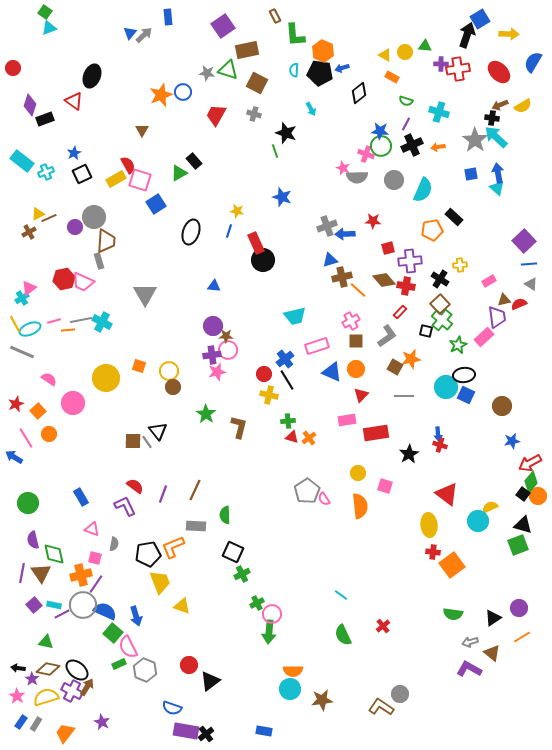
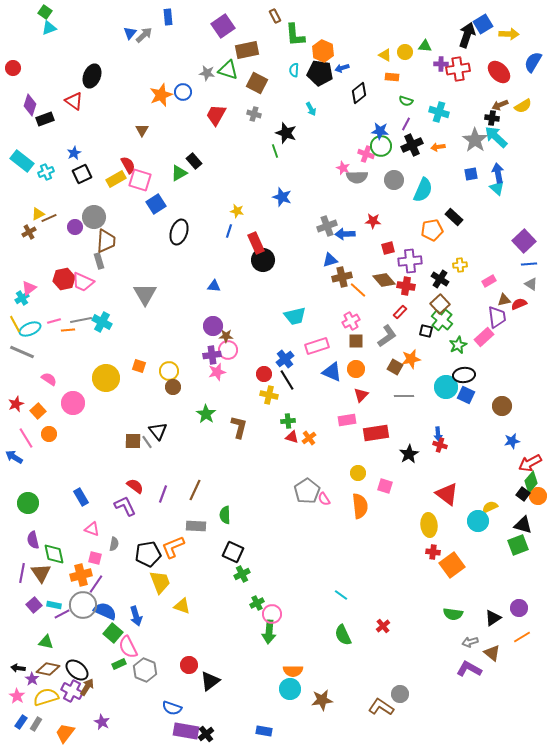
blue square at (480, 19): moved 3 px right, 5 px down
orange rectangle at (392, 77): rotated 24 degrees counterclockwise
black ellipse at (191, 232): moved 12 px left
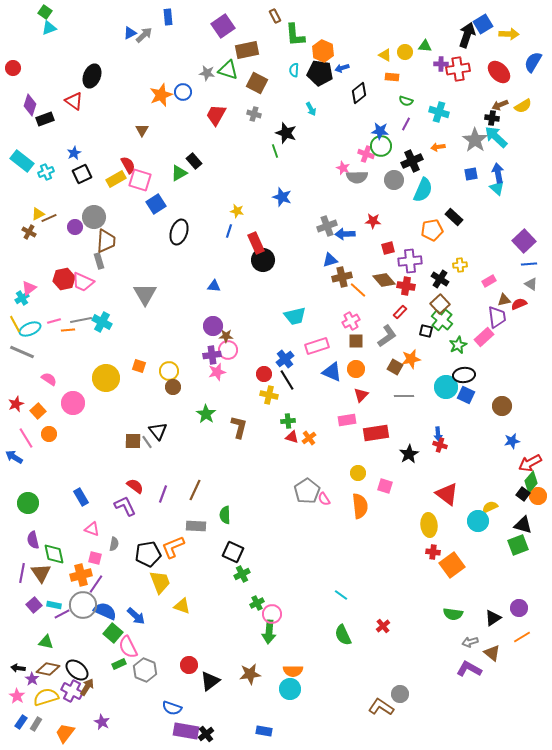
blue triangle at (130, 33): rotated 24 degrees clockwise
black cross at (412, 145): moved 16 px down
brown cross at (29, 232): rotated 32 degrees counterclockwise
blue arrow at (136, 616): rotated 30 degrees counterclockwise
brown star at (322, 700): moved 72 px left, 26 px up
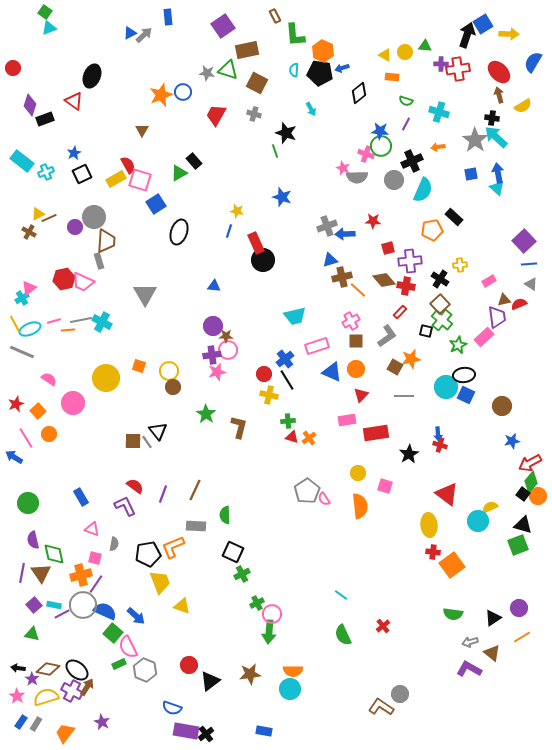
brown arrow at (500, 105): moved 1 px left, 10 px up; rotated 98 degrees clockwise
green triangle at (46, 642): moved 14 px left, 8 px up
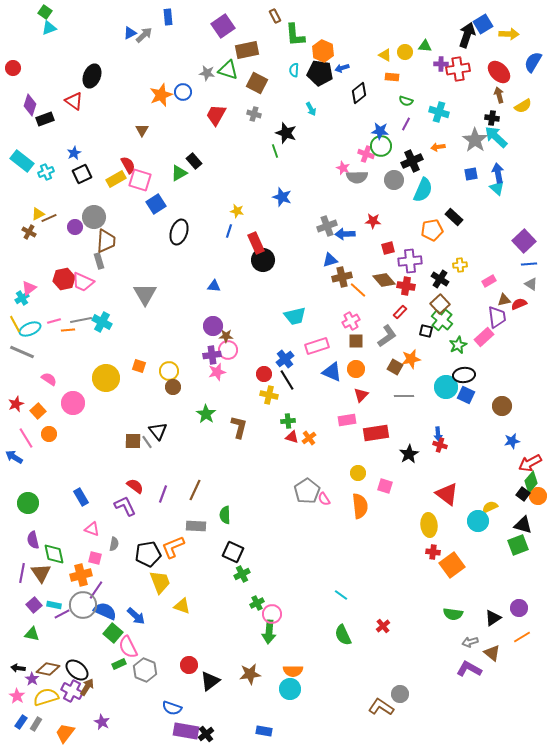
purple line at (96, 584): moved 6 px down
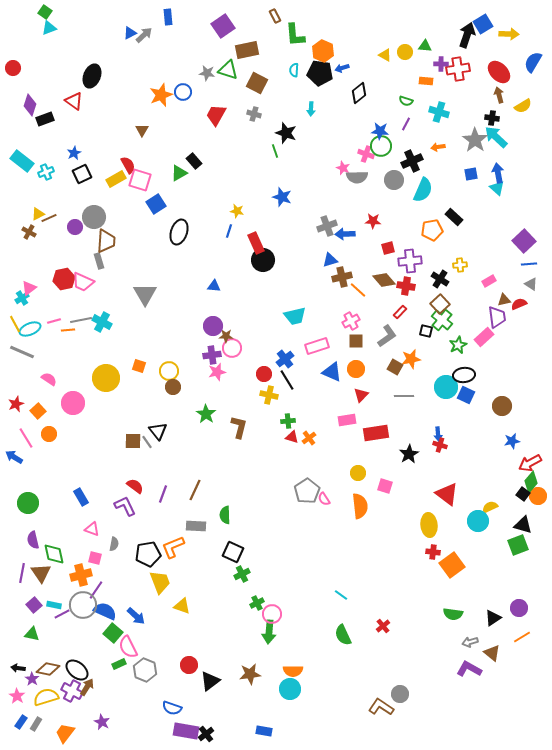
orange rectangle at (392, 77): moved 34 px right, 4 px down
cyan arrow at (311, 109): rotated 32 degrees clockwise
pink circle at (228, 350): moved 4 px right, 2 px up
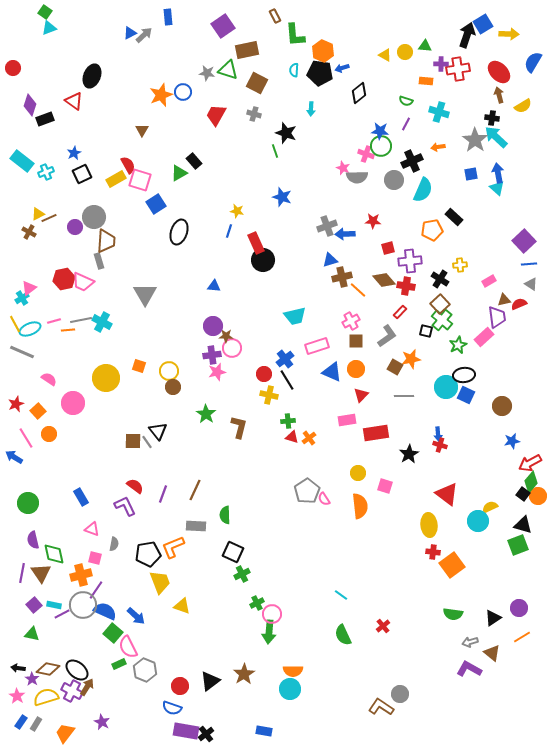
red circle at (189, 665): moved 9 px left, 21 px down
brown star at (250, 674): moved 6 px left; rotated 25 degrees counterclockwise
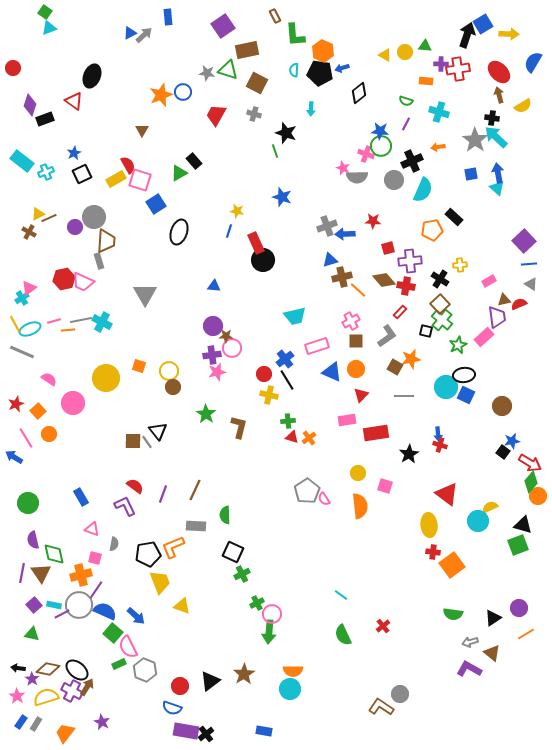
red arrow at (530, 463): rotated 120 degrees counterclockwise
black square at (523, 494): moved 20 px left, 42 px up
gray circle at (83, 605): moved 4 px left
orange line at (522, 637): moved 4 px right, 3 px up
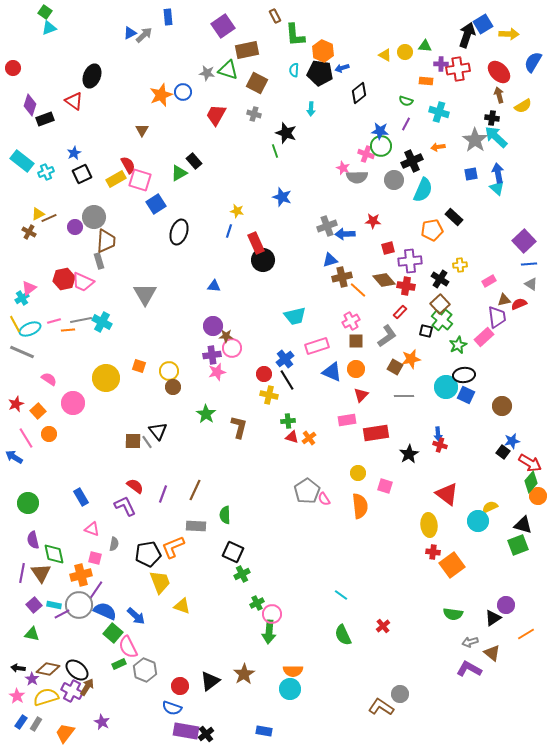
purple circle at (519, 608): moved 13 px left, 3 px up
